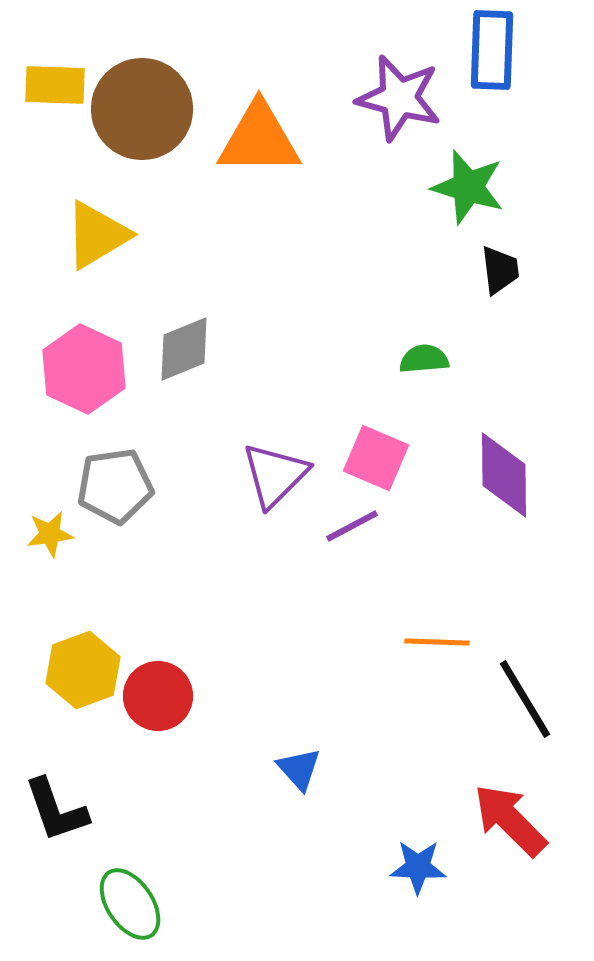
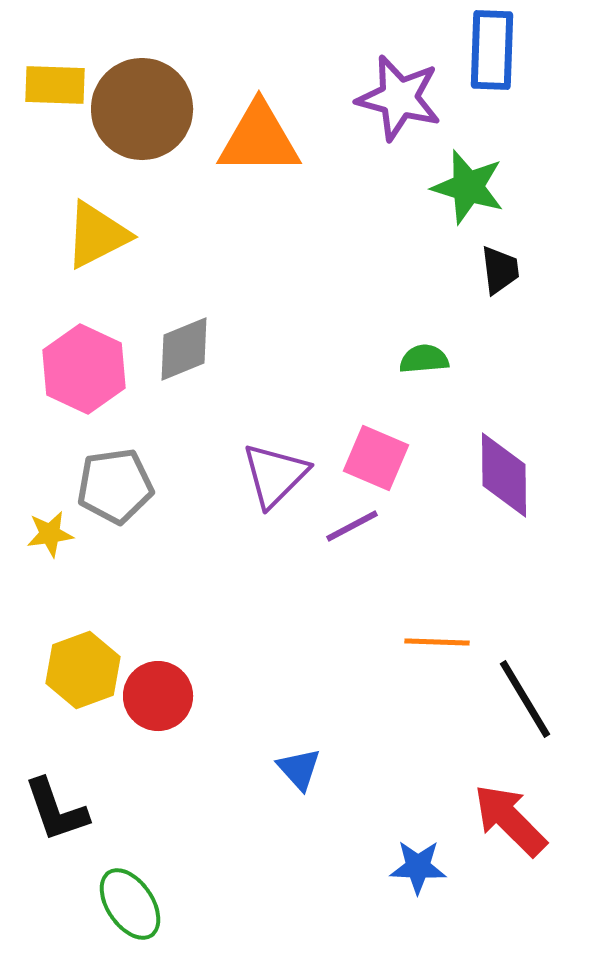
yellow triangle: rotated 4 degrees clockwise
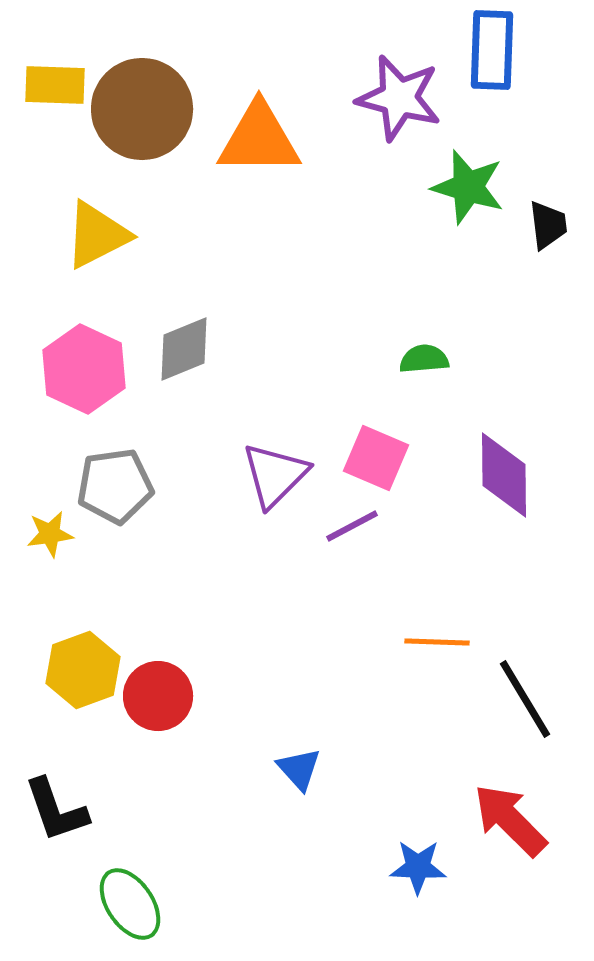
black trapezoid: moved 48 px right, 45 px up
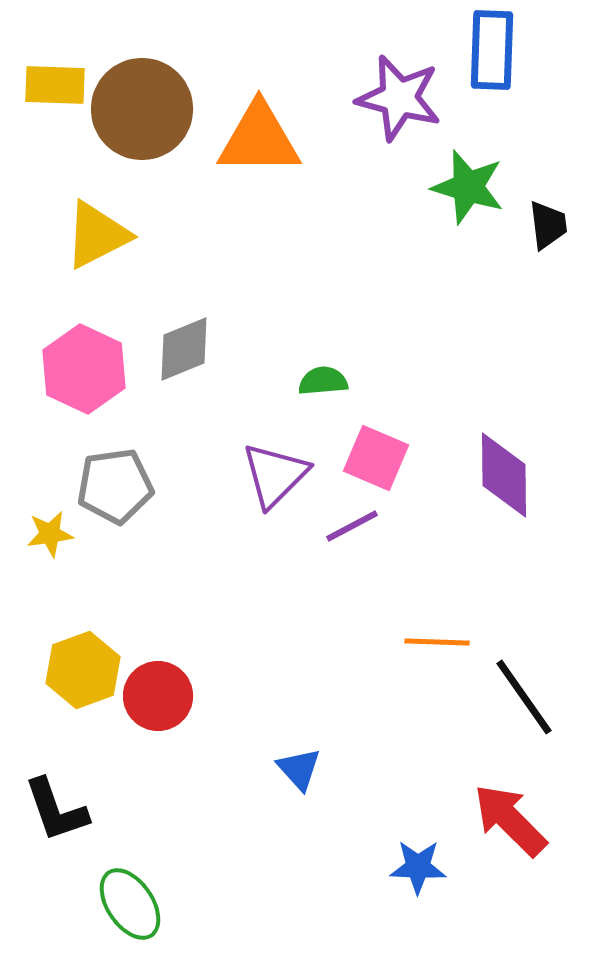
green semicircle: moved 101 px left, 22 px down
black line: moved 1 px left, 2 px up; rotated 4 degrees counterclockwise
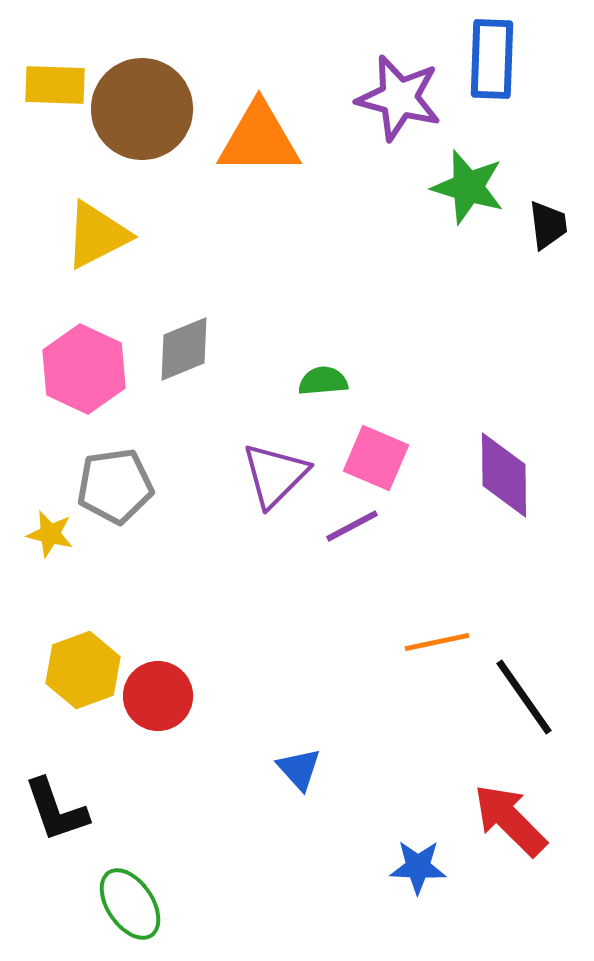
blue rectangle: moved 9 px down
yellow star: rotated 21 degrees clockwise
orange line: rotated 14 degrees counterclockwise
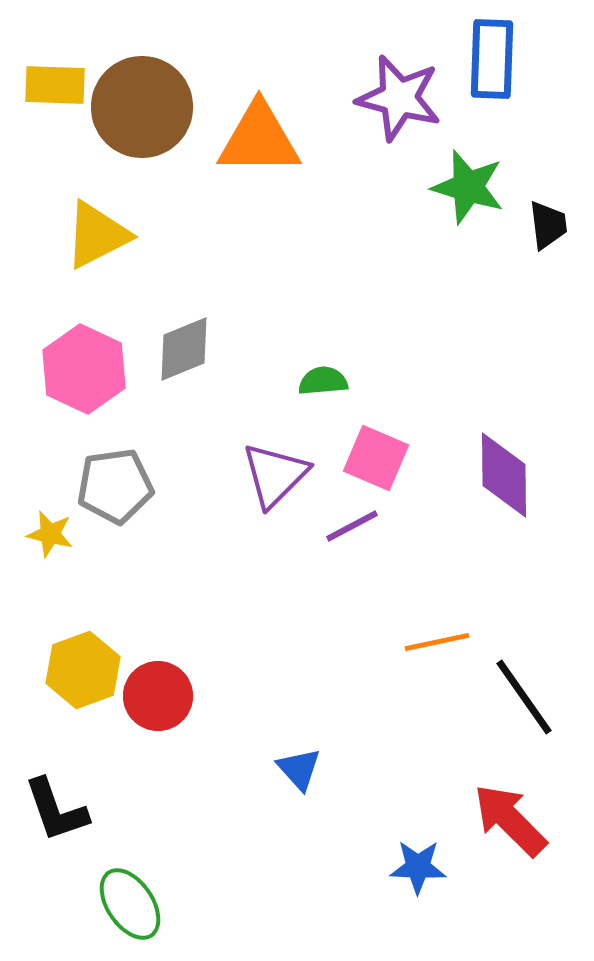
brown circle: moved 2 px up
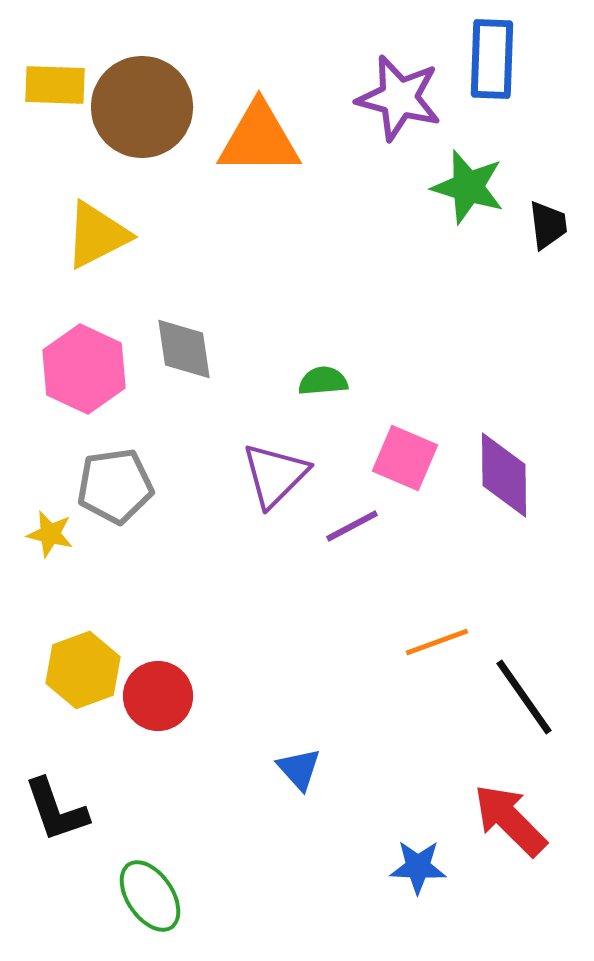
gray diamond: rotated 76 degrees counterclockwise
pink square: moved 29 px right
orange line: rotated 8 degrees counterclockwise
green ellipse: moved 20 px right, 8 px up
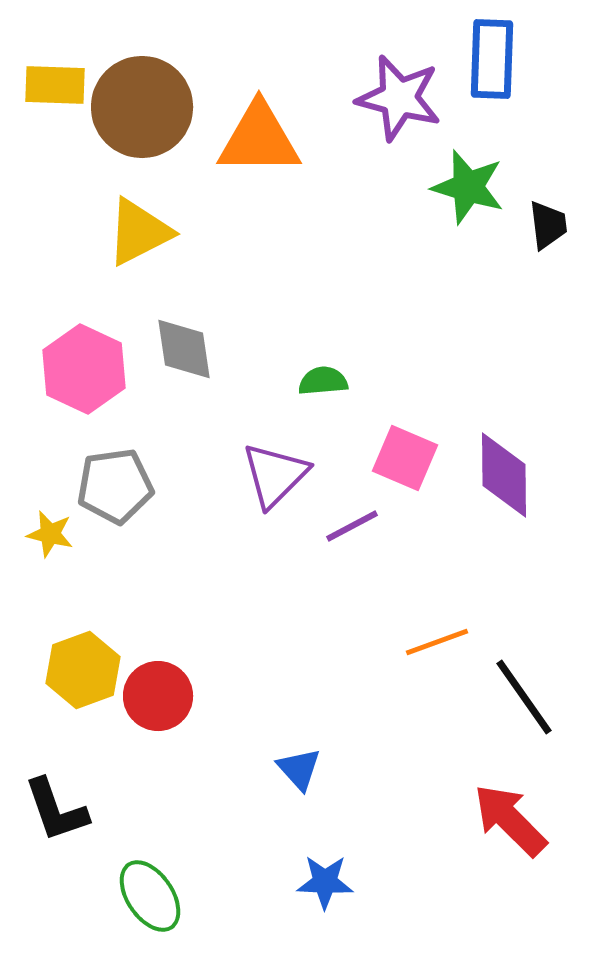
yellow triangle: moved 42 px right, 3 px up
blue star: moved 93 px left, 15 px down
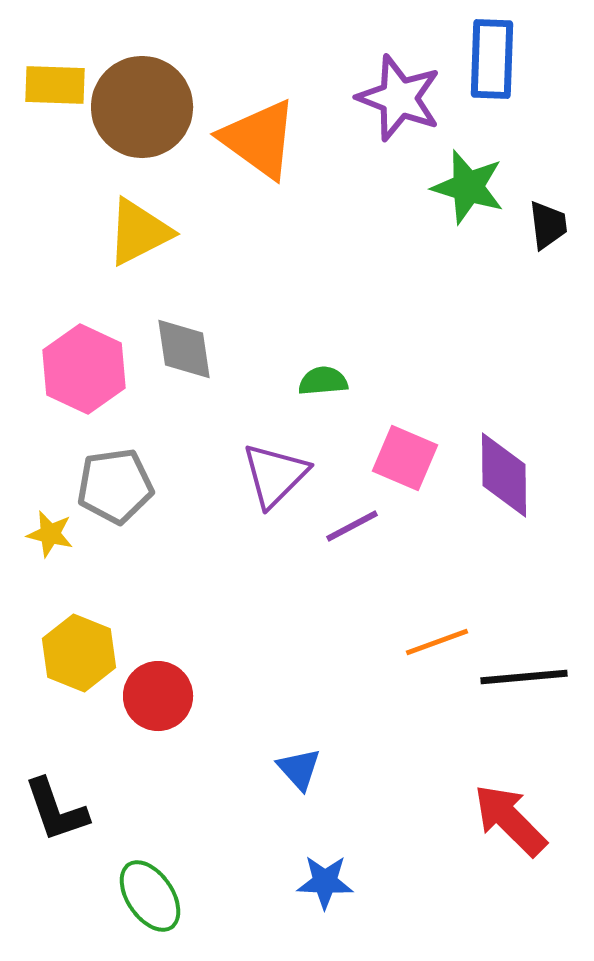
purple star: rotated 6 degrees clockwise
orange triangle: rotated 36 degrees clockwise
yellow hexagon: moved 4 px left, 17 px up; rotated 18 degrees counterclockwise
black line: moved 20 px up; rotated 60 degrees counterclockwise
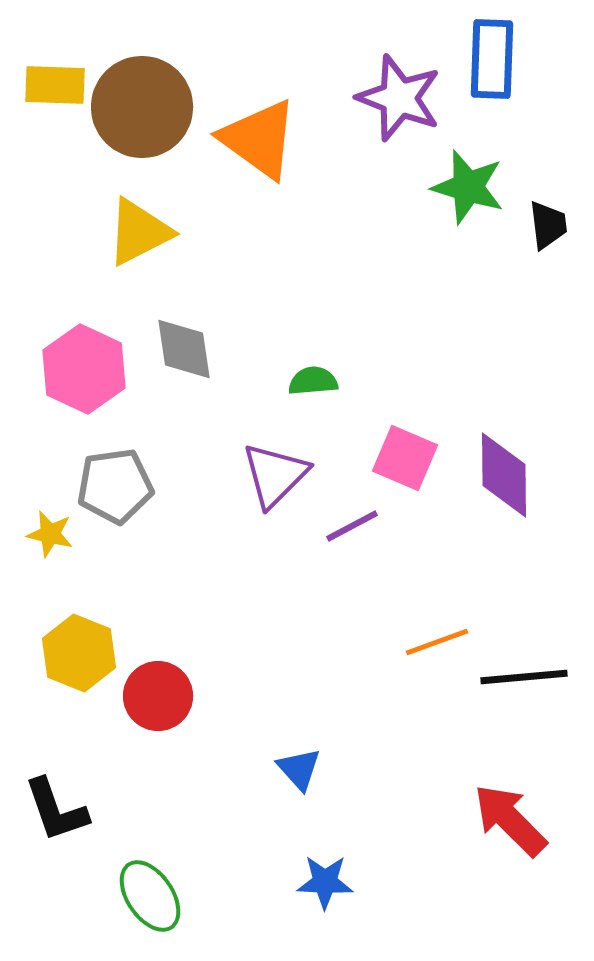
green semicircle: moved 10 px left
